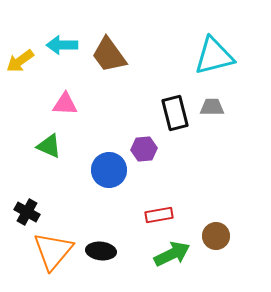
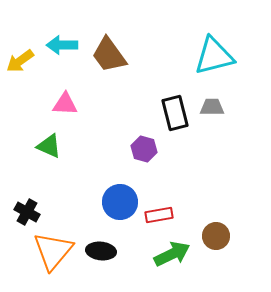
purple hexagon: rotated 20 degrees clockwise
blue circle: moved 11 px right, 32 px down
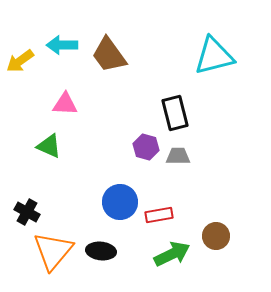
gray trapezoid: moved 34 px left, 49 px down
purple hexagon: moved 2 px right, 2 px up
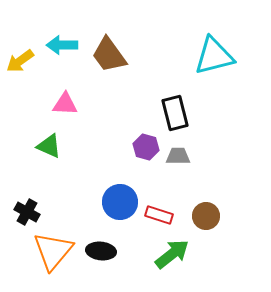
red rectangle: rotated 28 degrees clockwise
brown circle: moved 10 px left, 20 px up
green arrow: rotated 12 degrees counterclockwise
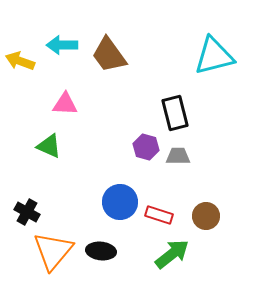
yellow arrow: rotated 56 degrees clockwise
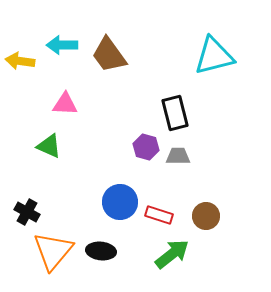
yellow arrow: rotated 12 degrees counterclockwise
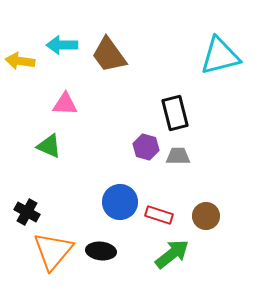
cyan triangle: moved 6 px right
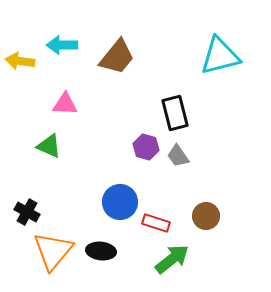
brown trapezoid: moved 8 px right, 2 px down; rotated 105 degrees counterclockwise
gray trapezoid: rotated 125 degrees counterclockwise
red rectangle: moved 3 px left, 8 px down
green arrow: moved 5 px down
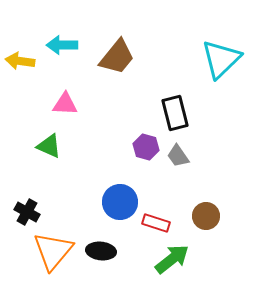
cyan triangle: moved 1 px right, 3 px down; rotated 30 degrees counterclockwise
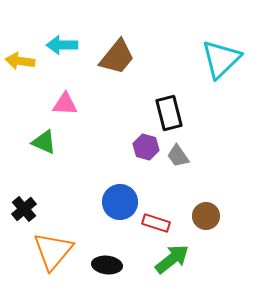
black rectangle: moved 6 px left
green triangle: moved 5 px left, 4 px up
black cross: moved 3 px left, 3 px up; rotated 20 degrees clockwise
black ellipse: moved 6 px right, 14 px down
